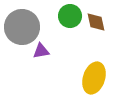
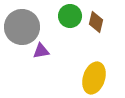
brown diamond: rotated 25 degrees clockwise
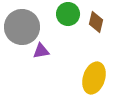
green circle: moved 2 px left, 2 px up
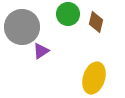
purple triangle: rotated 24 degrees counterclockwise
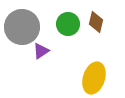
green circle: moved 10 px down
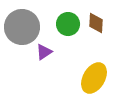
brown diamond: moved 1 px down; rotated 10 degrees counterclockwise
purple triangle: moved 3 px right, 1 px down
yellow ellipse: rotated 12 degrees clockwise
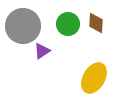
gray circle: moved 1 px right, 1 px up
purple triangle: moved 2 px left, 1 px up
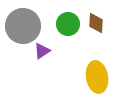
yellow ellipse: moved 3 px right, 1 px up; rotated 40 degrees counterclockwise
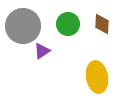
brown diamond: moved 6 px right, 1 px down
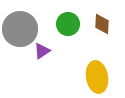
gray circle: moved 3 px left, 3 px down
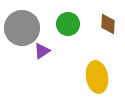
brown diamond: moved 6 px right
gray circle: moved 2 px right, 1 px up
